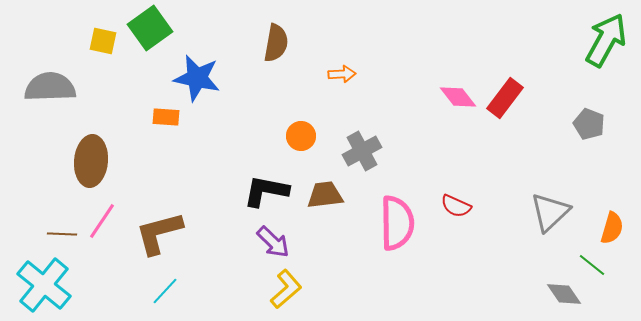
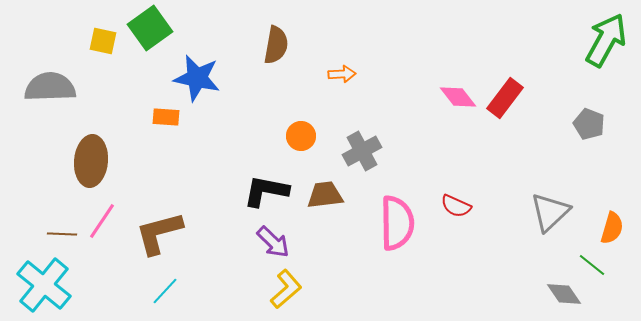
brown semicircle: moved 2 px down
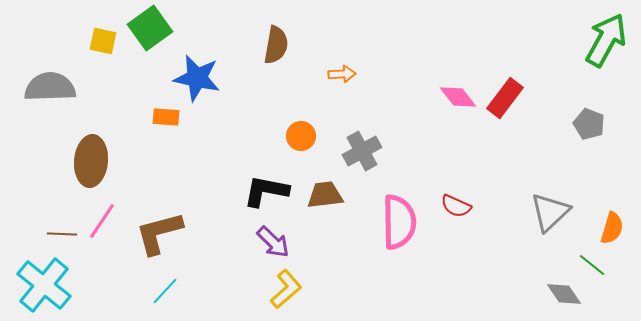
pink semicircle: moved 2 px right, 1 px up
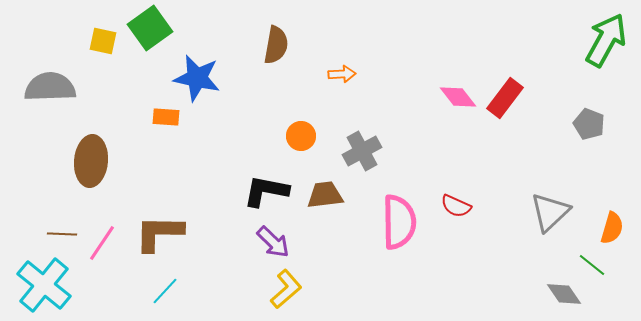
pink line: moved 22 px down
brown L-shape: rotated 16 degrees clockwise
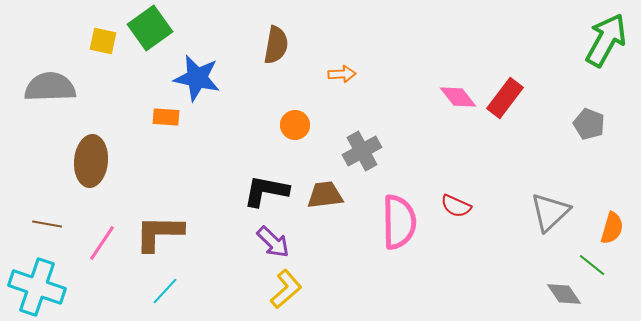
orange circle: moved 6 px left, 11 px up
brown line: moved 15 px left, 10 px up; rotated 8 degrees clockwise
cyan cross: moved 7 px left, 2 px down; rotated 20 degrees counterclockwise
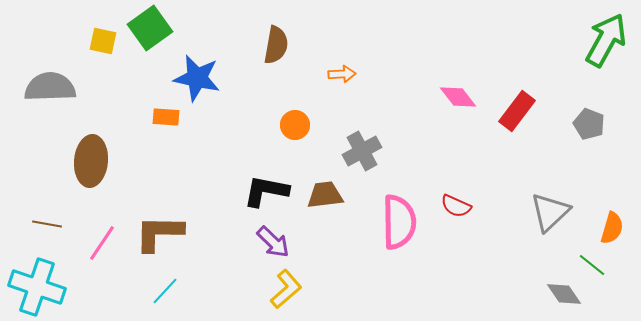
red rectangle: moved 12 px right, 13 px down
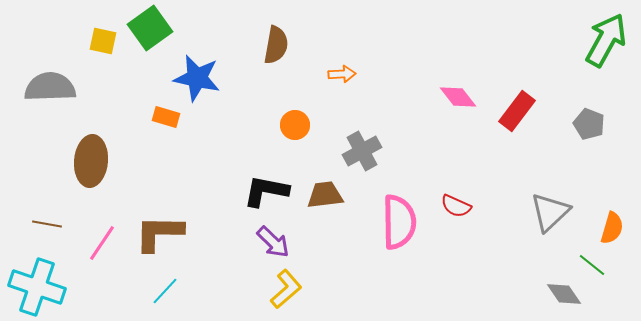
orange rectangle: rotated 12 degrees clockwise
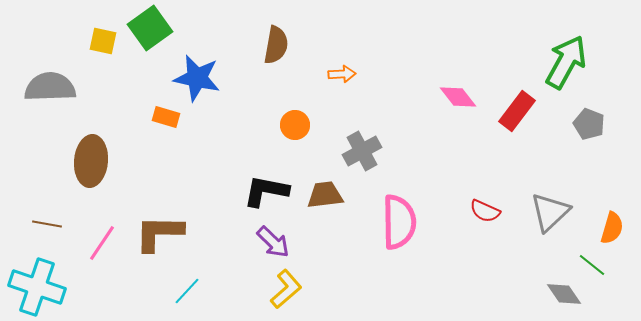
green arrow: moved 40 px left, 22 px down
red semicircle: moved 29 px right, 5 px down
cyan line: moved 22 px right
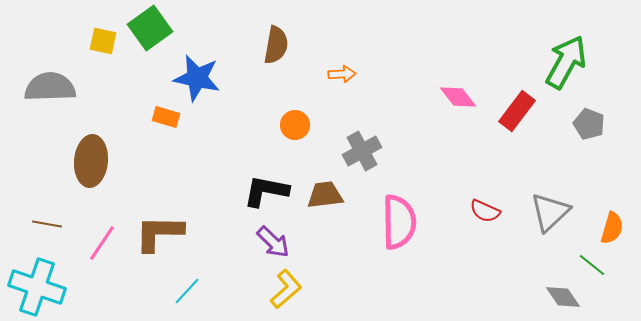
gray diamond: moved 1 px left, 3 px down
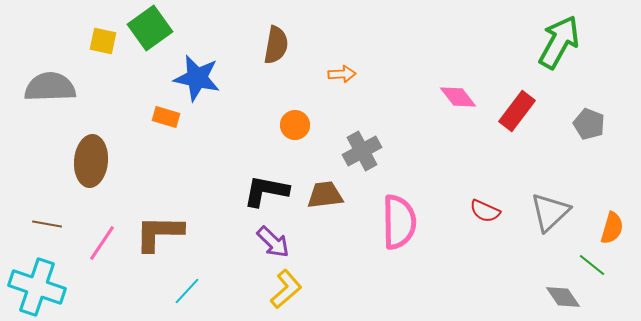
green arrow: moved 7 px left, 20 px up
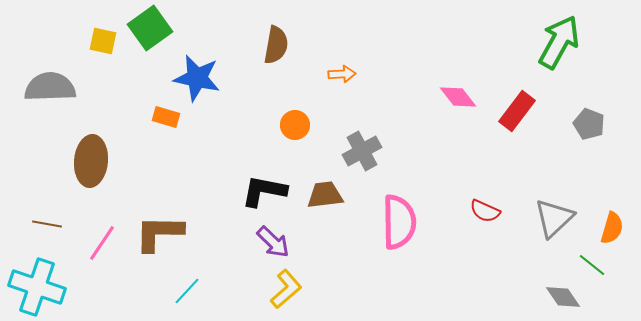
black L-shape: moved 2 px left
gray triangle: moved 4 px right, 6 px down
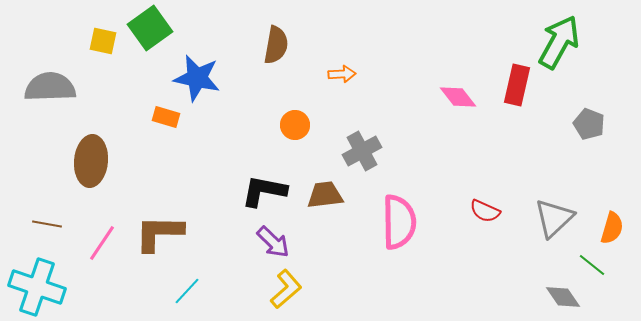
red rectangle: moved 26 px up; rotated 24 degrees counterclockwise
